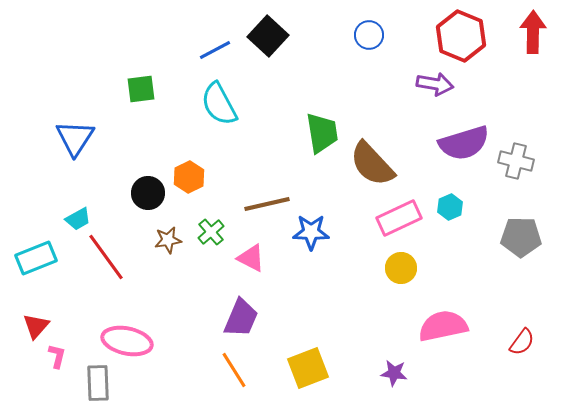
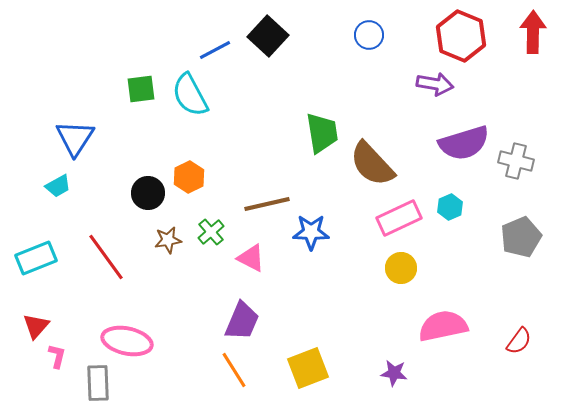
cyan semicircle: moved 29 px left, 9 px up
cyan trapezoid: moved 20 px left, 33 px up
gray pentagon: rotated 24 degrees counterclockwise
purple trapezoid: moved 1 px right, 3 px down
red semicircle: moved 3 px left, 1 px up
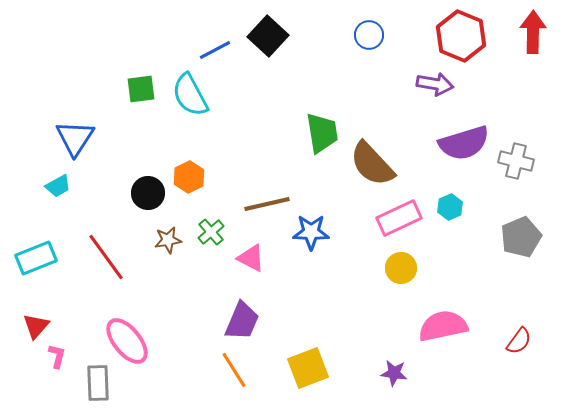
pink ellipse: rotated 39 degrees clockwise
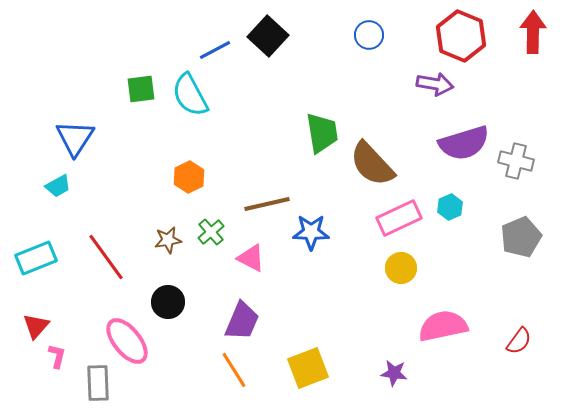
black circle: moved 20 px right, 109 px down
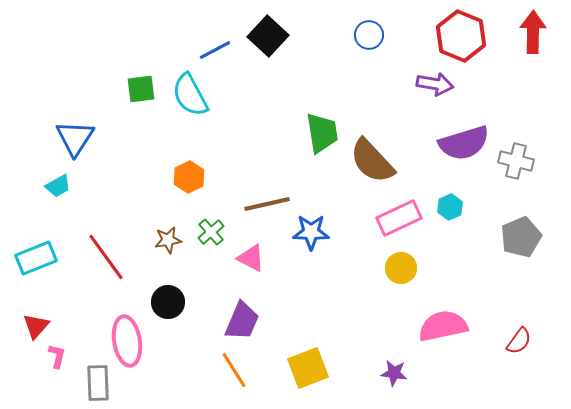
brown semicircle: moved 3 px up
pink ellipse: rotated 30 degrees clockwise
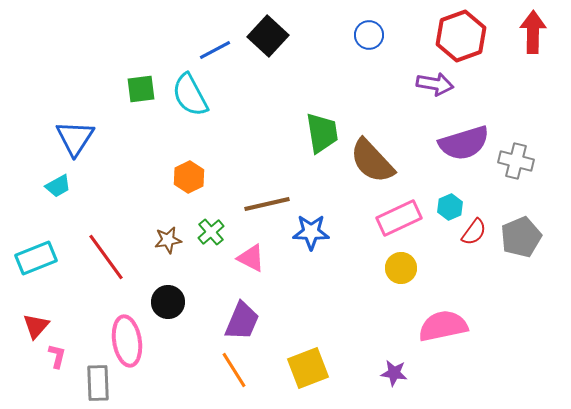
red hexagon: rotated 18 degrees clockwise
red semicircle: moved 45 px left, 109 px up
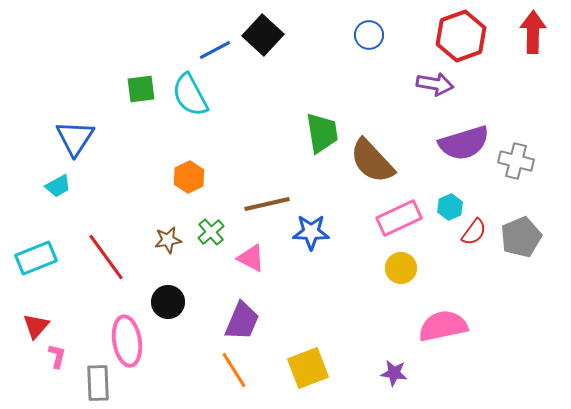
black square: moved 5 px left, 1 px up
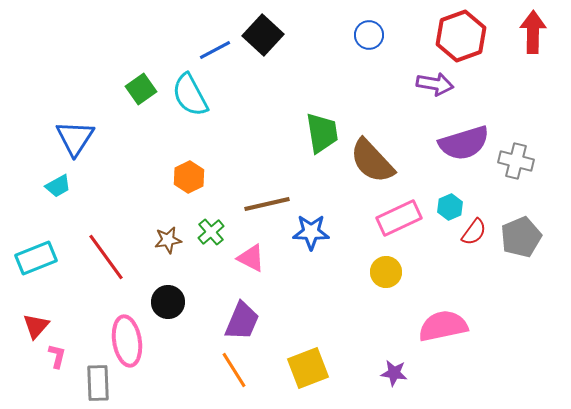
green square: rotated 28 degrees counterclockwise
yellow circle: moved 15 px left, 4 px down
